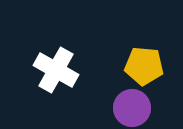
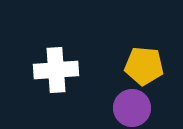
white cross: rotated 33 degrees counterclockwise
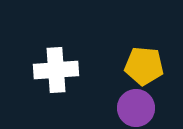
purple circle: moved 4 px right
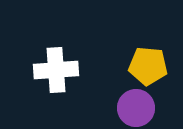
yellow pentagon: moved 4 px right
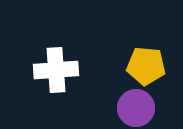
yellow pentagon: moved 2 px left
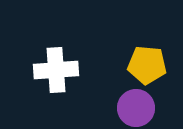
yellow pentagon: moved 1 px right, 1 px up
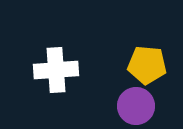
purple circle: moved 2 px up
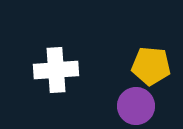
yellow pentagon: moved 4 px right, 1 px down
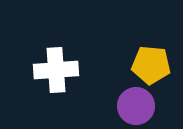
yellow pentagon: moved 1 px up
